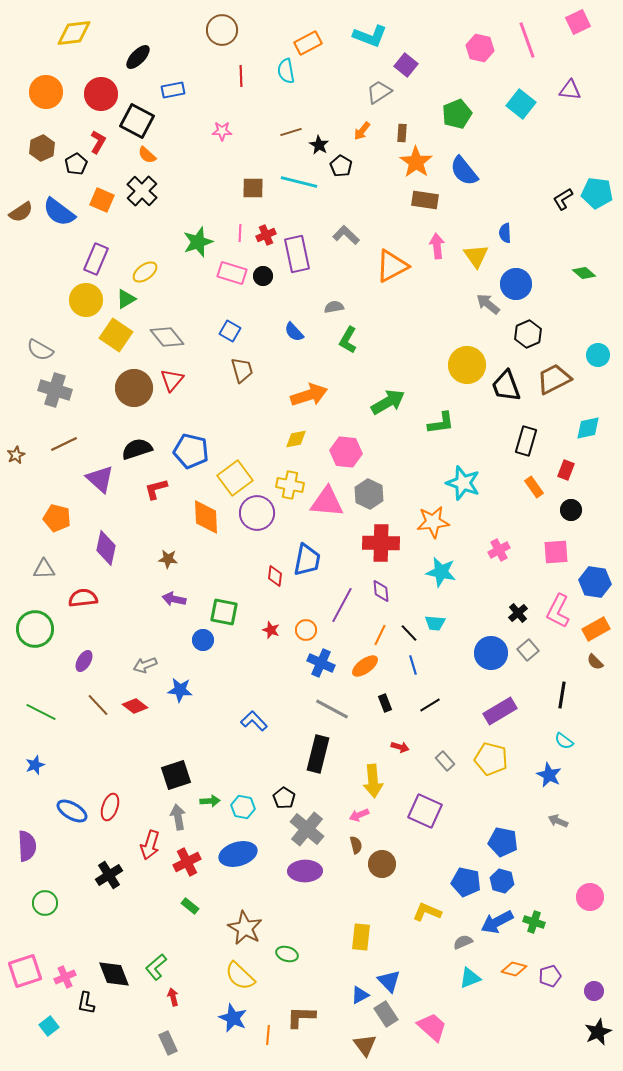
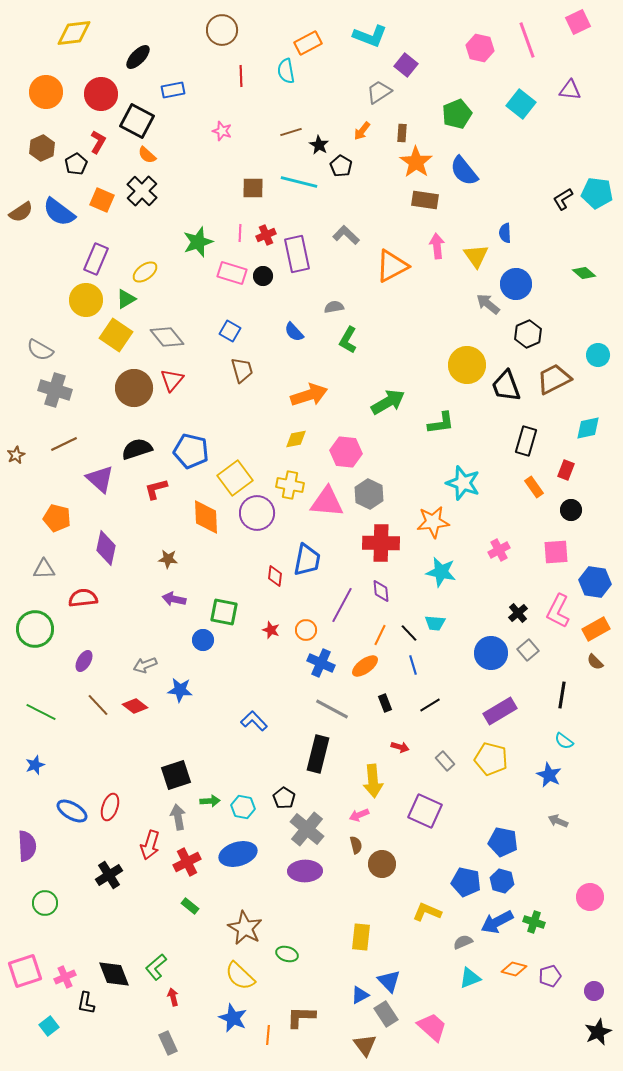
pink star at (222, 131): rotated 18 degrees clockwise
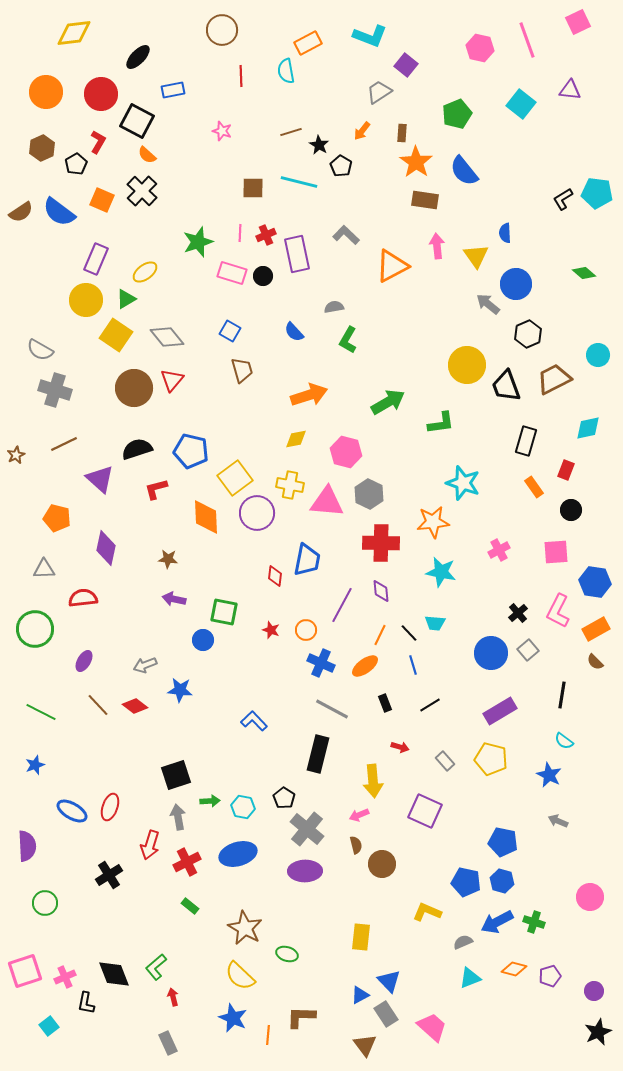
pink hexagon at (346, 452): rotated 8 degrees clockwise
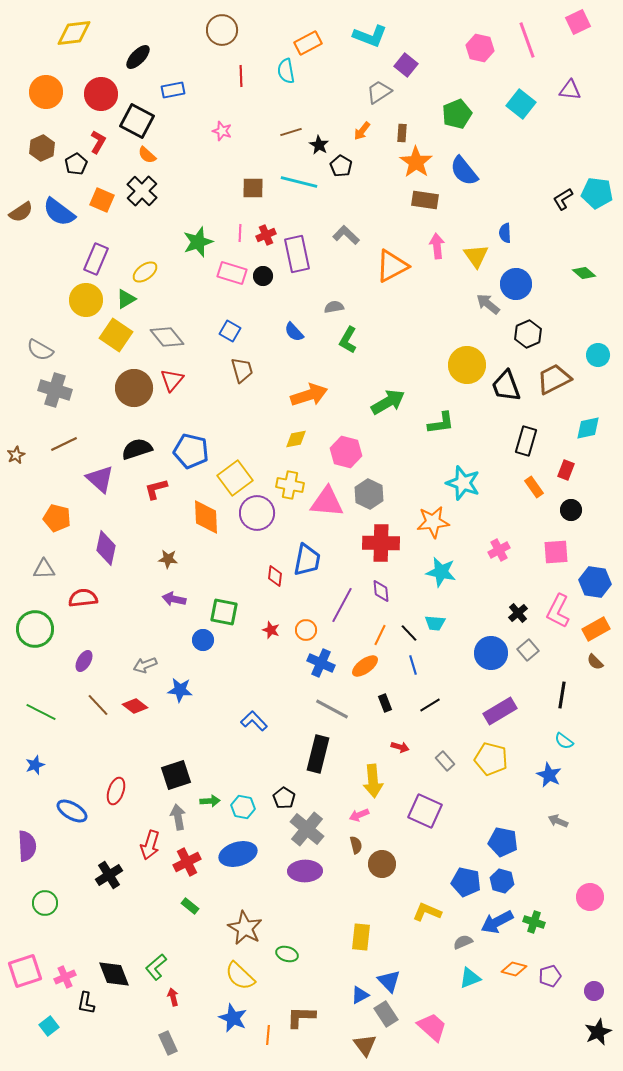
red ellipse at (110, 807): moved 6 px right, 16 px up
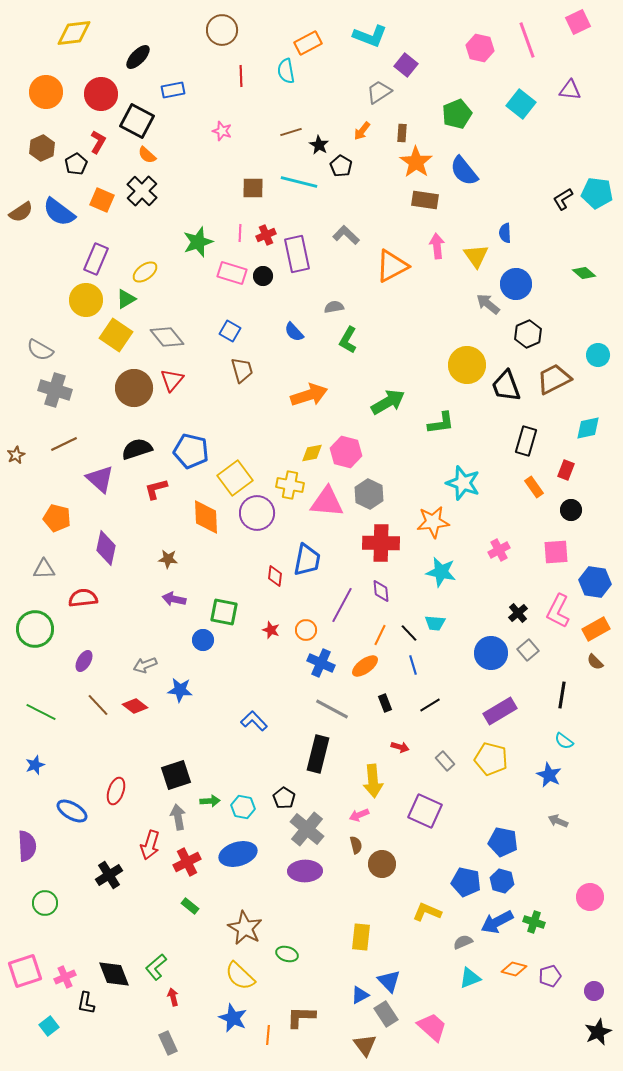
yellow diamond at (296, 439): moved 16 px right, 14 px down
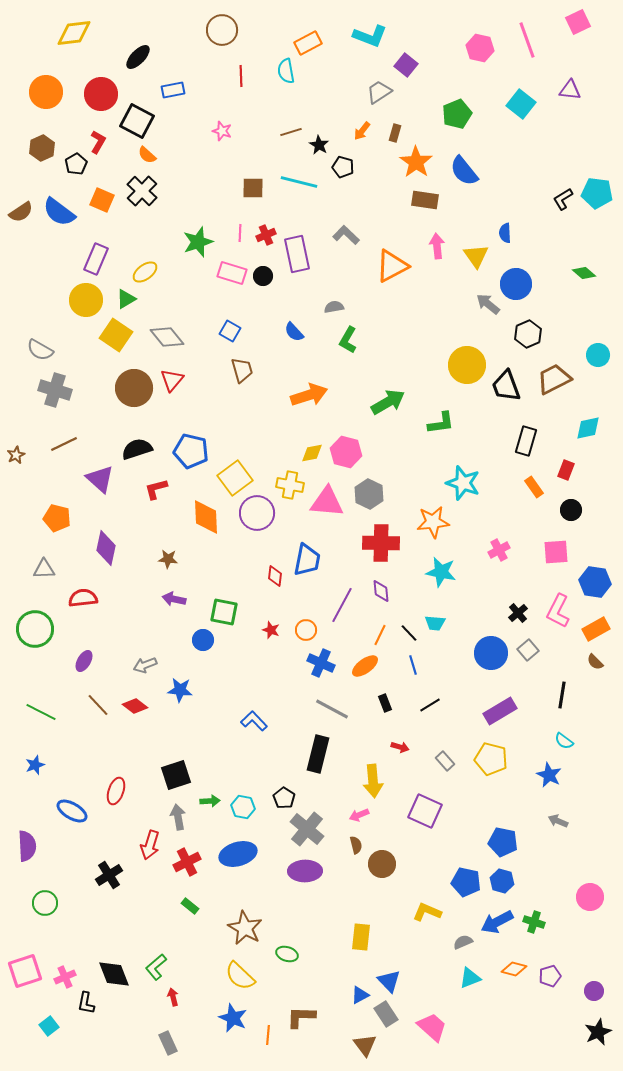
brown rectangle at (402, 133): moved 7 px left; rotated 12 degrees clockwise
black pentagon at (341, 166): moved 2 px right, 1 px down; rotated 15 degrees counterclockwise
